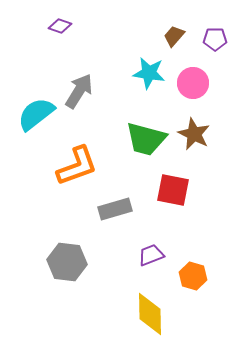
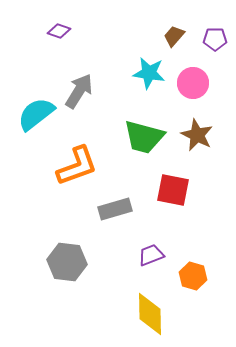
purple diamond: moved 1 px left, 5 px down
brown star: moved 3 px right, 1 px down
green trapezoid: moved 2 px left, 2 px up
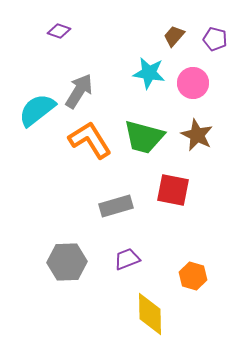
purple pentagon: rotated 15 degrees clockwise
cyan semicircle: moved 1 px right, 4 px up
orange L-shape: moved 13 px right, 26 px up; rotated 102 degrees counterclockwise
gray rectangle: moved 1 px right, 3 px up
purple trapezoid: moved 24 px left, 4 px down
gray hexagon: rotated 9 degrees counterclockwise
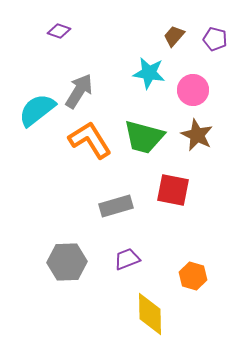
pink circle: moved 7 px down
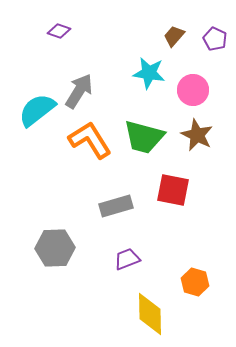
purple pentagon: rotated 10 degrees clockwise
gray hexagon: moved 12 px left, 14 px up
orange hexagon: moved 2 px right, 6 px down
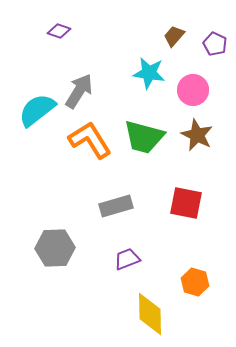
purple pentagon: moved 5 px down
red square: moved 13 px right, 13 px down
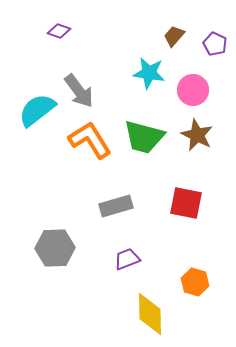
gray arrow: rotated 111 degrees clockwise
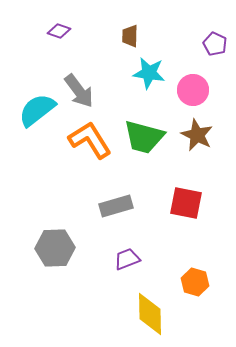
brown trapezoid: moved 44 px left; rotated 40 degrees counterclockwise
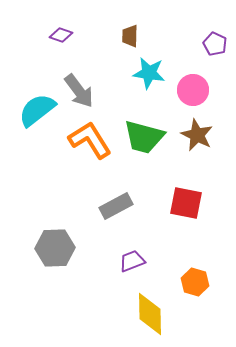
purple diamond: moved 2 px right, 4 px down
gray rectangle: rotated 12 degrees counterclockwise
purple trapezoid: moved 5 px right, 2 px down
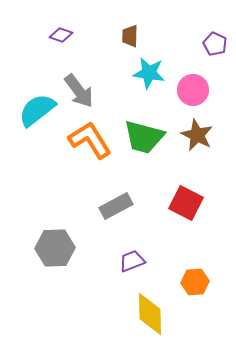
red square: rotated 16 degrees clockwise
orange hexagon: rotated 20 degrees counterclockwise
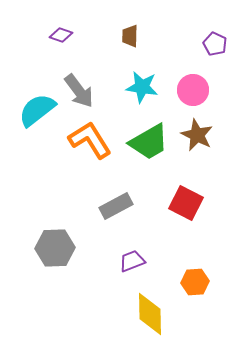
cyan star: moved 7 px left, 14 px down
green trapezoid: moved 5 px right, 5 px down; rotated 45 degrees counterclockwise
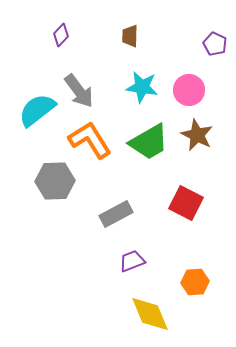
purple diamond: rotated 65 degrees counterclockwise
pink circle: moved 4 px left
gray rectangle: moved 8 px down
gray hexagon: moved 67 px up
yellow diamond: rotated 21 degrees counterclockwise
